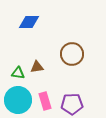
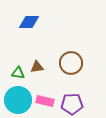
brown circle: moved 1 px left, 9 px down
pink rectangle: rotated 60 degrees counterclockwise
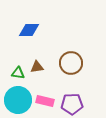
blue diamond: moved 8 px down
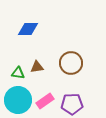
blue diamond: moved 1 px left, 1 px up
pink rectangle: rotated 48 degrees counterclockwise
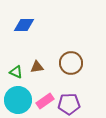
blue diamond: moved 4 px left, 4 px up
green triangle: moved 2 px left, 1 px up; rotated 16 degrees clockwise
purple pentagon: moved 3 px left
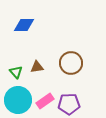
green triangle: rotated 24 degrees clockwise
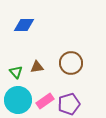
purple pentagon: rotated 15 degrees counterclockwise
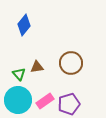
blue diamond: rotated 50 degrees counterclockwise
green triangle: moved 3 px right, 2 px down
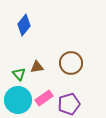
pink rectangle: moved 1 px left, 3 px up
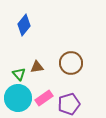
cyan circle: moved 2 px up
